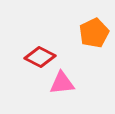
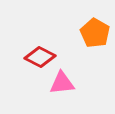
orange pentagon: moved 1 px right; rotated 16 degrees counterclockwise
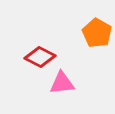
orange pentagon: moved 2 px right
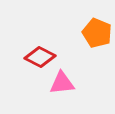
orange pentagon: rotated 8 degrees counterclockwise
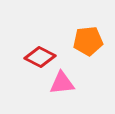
orange pentagon: moved 9 px left, 8 px down; rotated 28 degrees counterclockwise
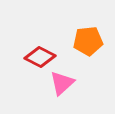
pink triangle: rotated 36 degrees counterclockwise
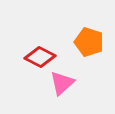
orange pentagon: moved 1 px right, 1 px down; rotated 24 degrees clockwise
